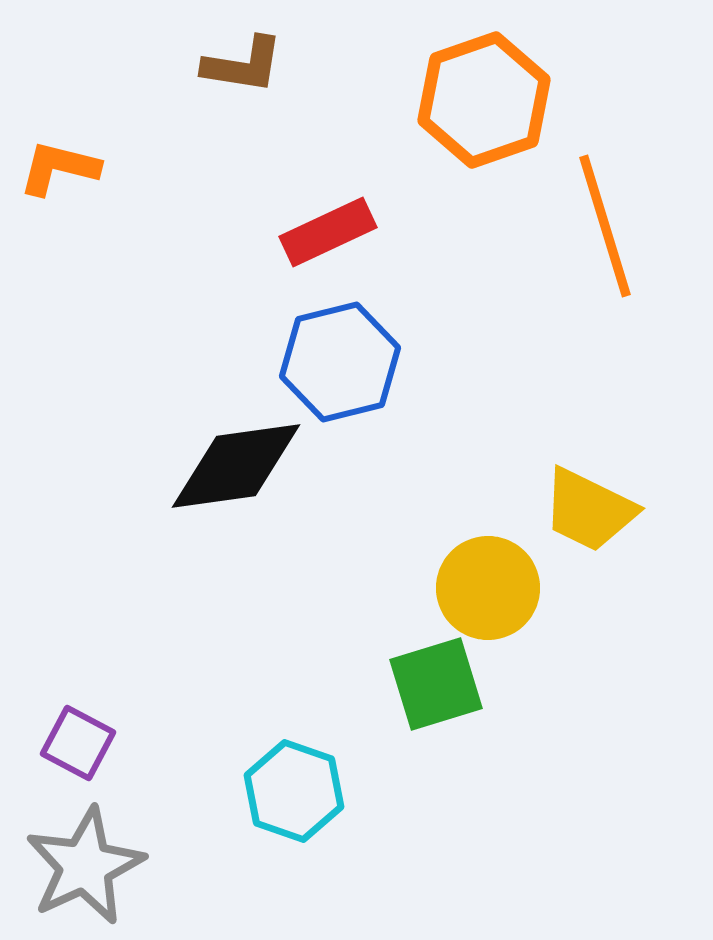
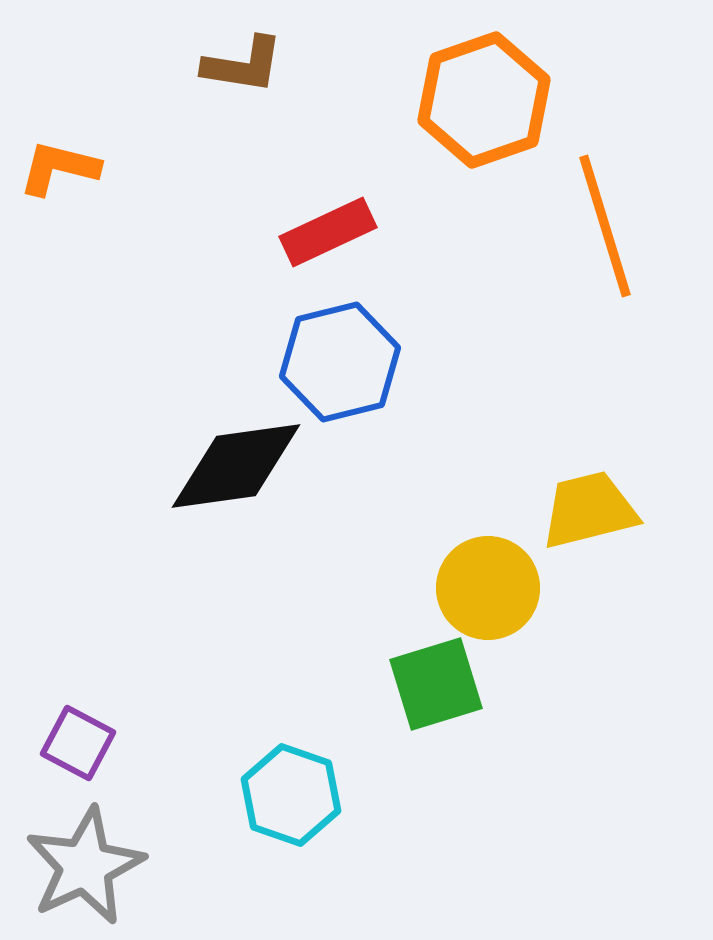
yellow trapezoid: rotated 140 degrees clockwise
cyan hexagon: moved 3 px left, 4 px down
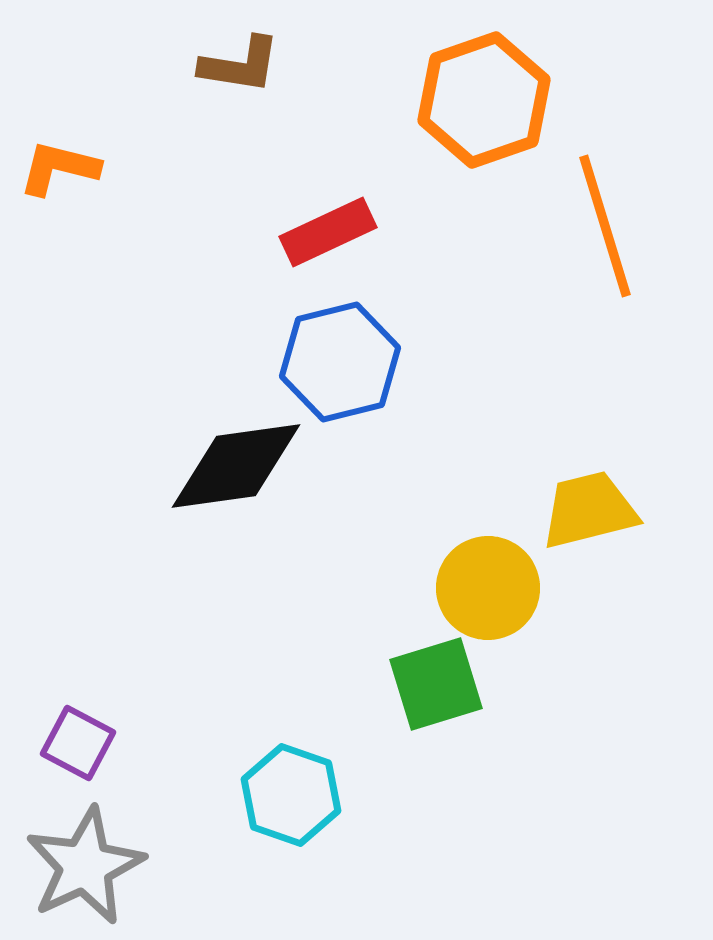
brown L-shape: moved 3 px left
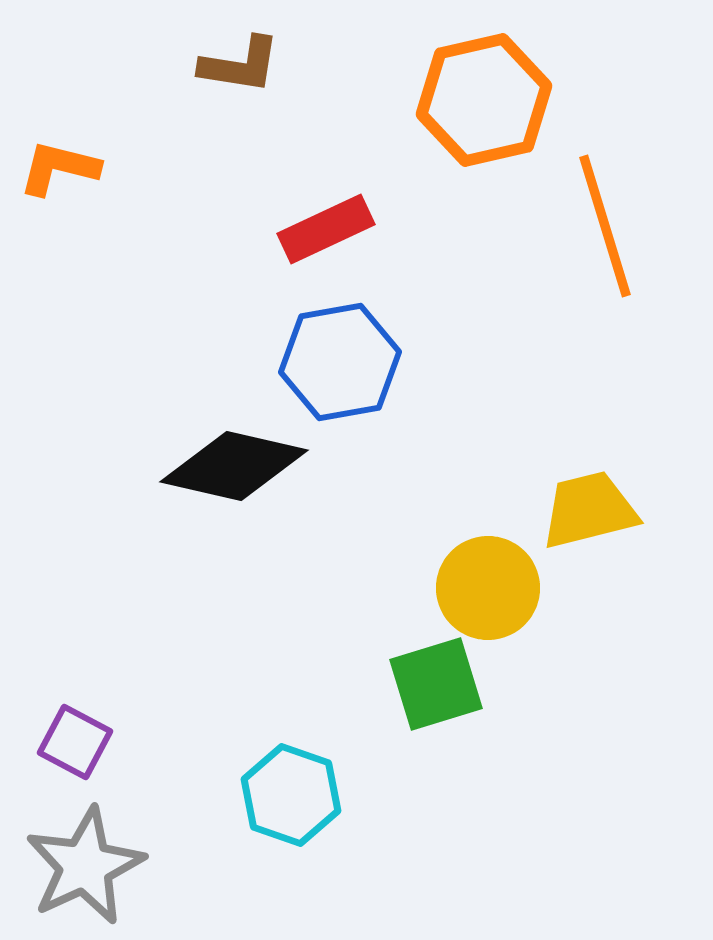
orange hexagon: rotated 6 degrees clockwise
red rectangle: moved 2 px left, 3 px up
blue hexagon: rotated 4 degrees clockwise
black diamond: moved 2 px left; rotated 21 degrees clockwise
purple square: moved 3 px left, 1 px up
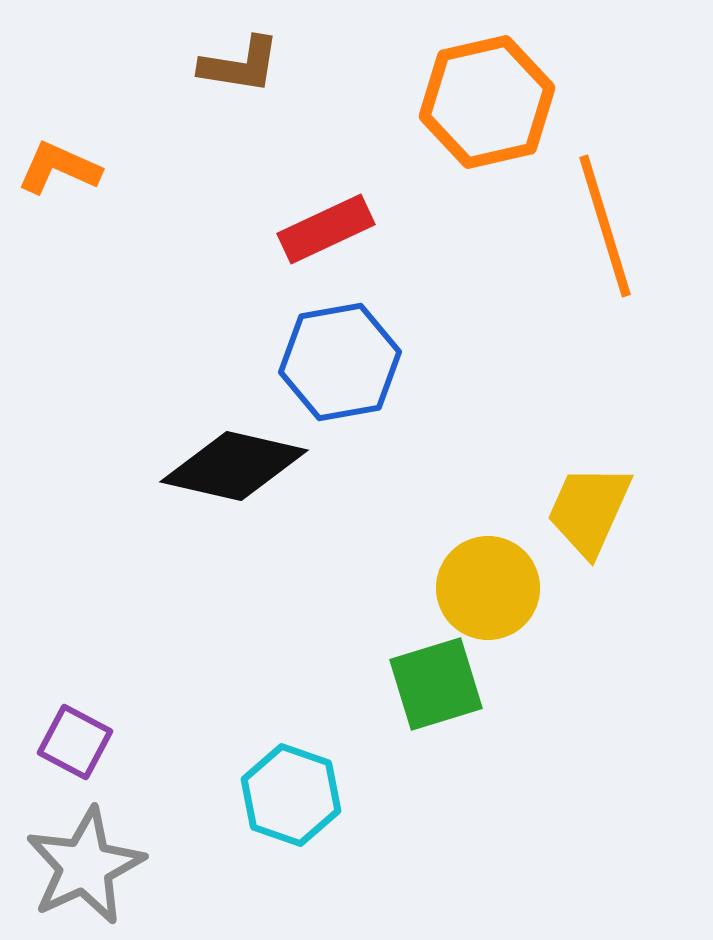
orange hexagon: moved 3 px right, 2 px down
orange L-shape: rotated 10 degrees clockwise
yellow trapezoid: rotated 52 degrees counterclockwise
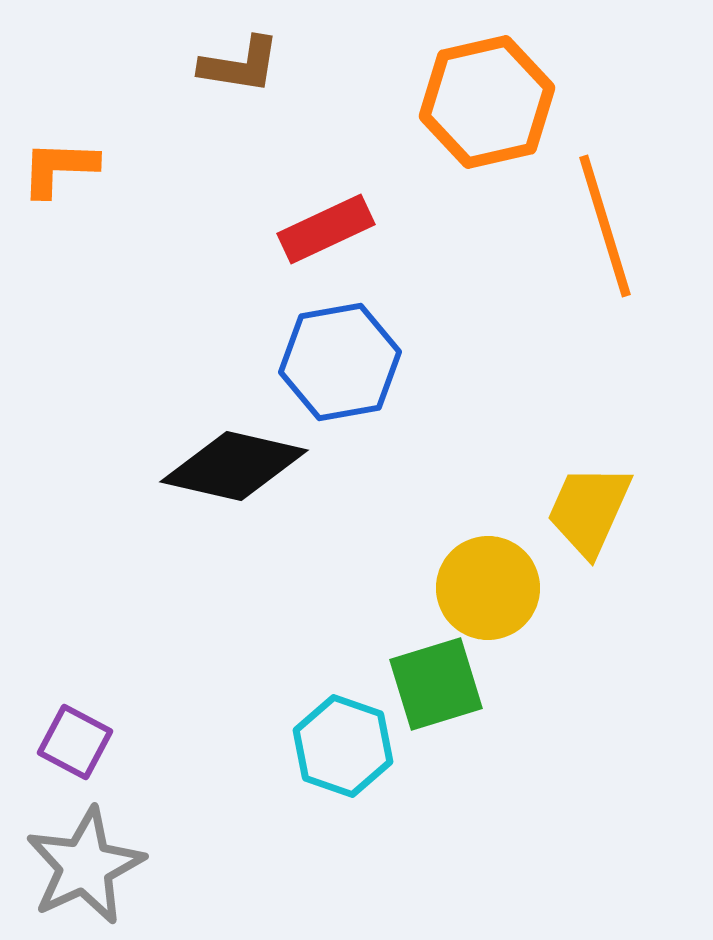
orange L-shape: rotated 22 degrees counterclockwise
cyan hexagon: moved 52 px right, 49 px up
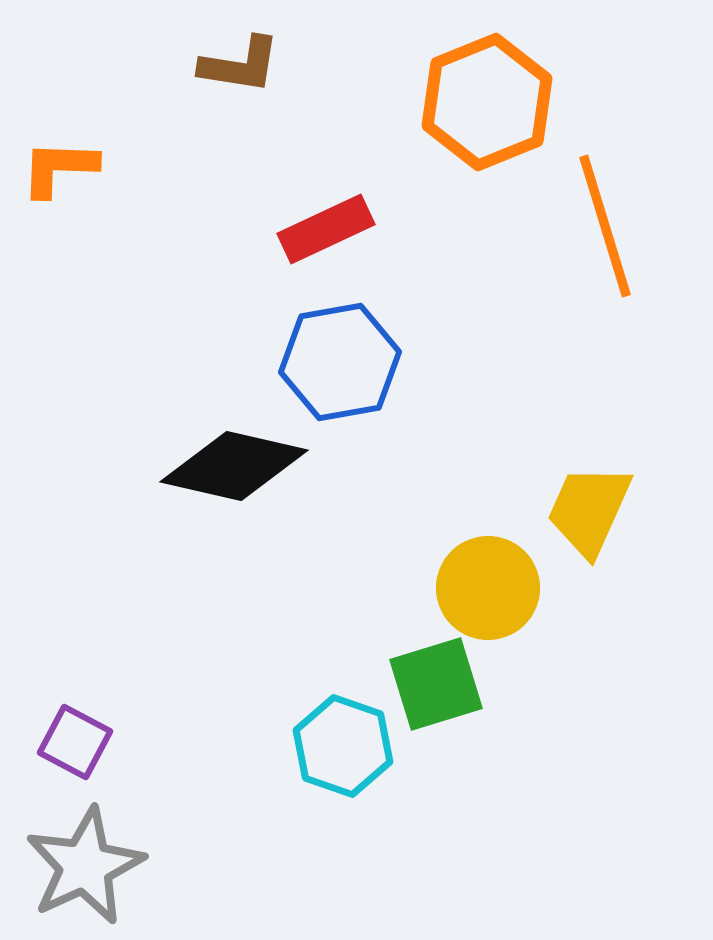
orange hexagon: rotated 9 degrees counterclockwise
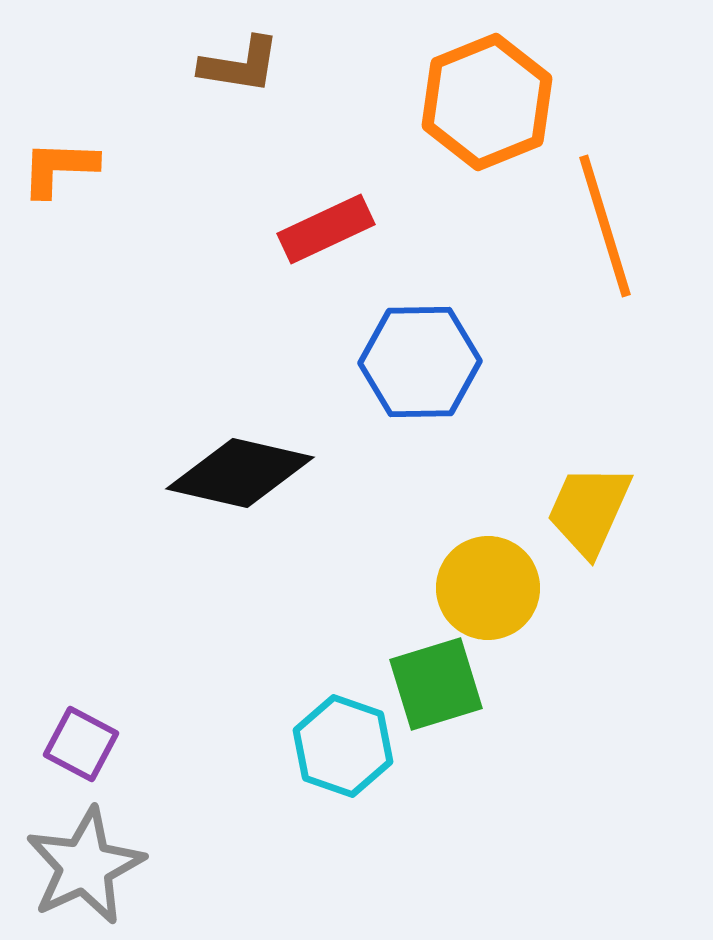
blue hexagon: moved 80 px right; rotated 9 degrees clockwise
black diamond: moved 6 px right, 7 px down
purple square: moved 6 px right, 2 px down
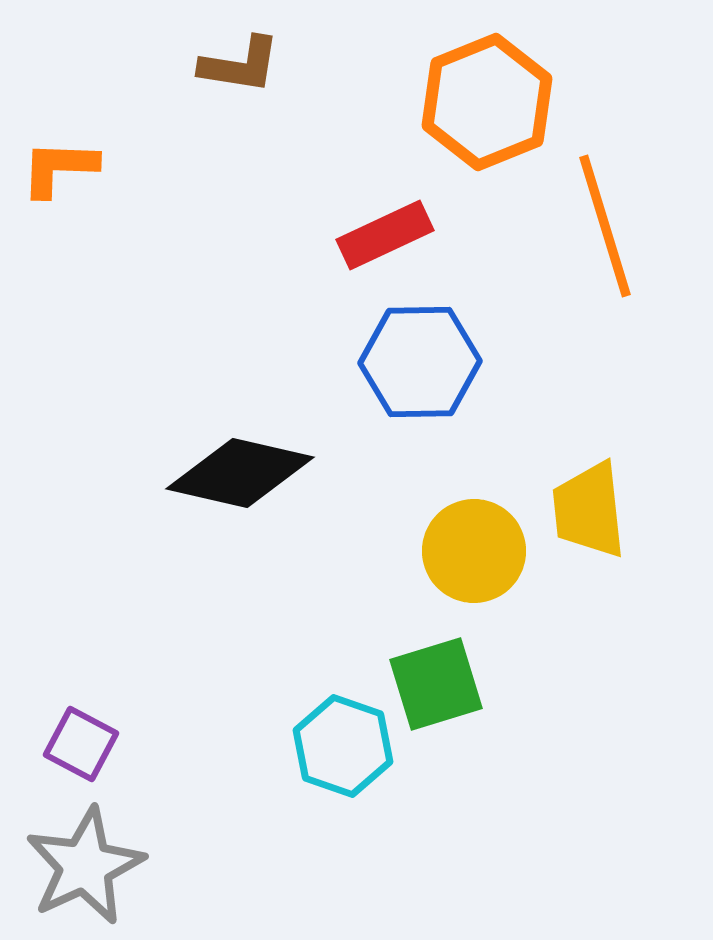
red rectangle: moved 59 px right, 6 px down
yellow trapezoid: rotated 30 degrees counterclockwise
yellow circle: moved 14 px left, 37 px up
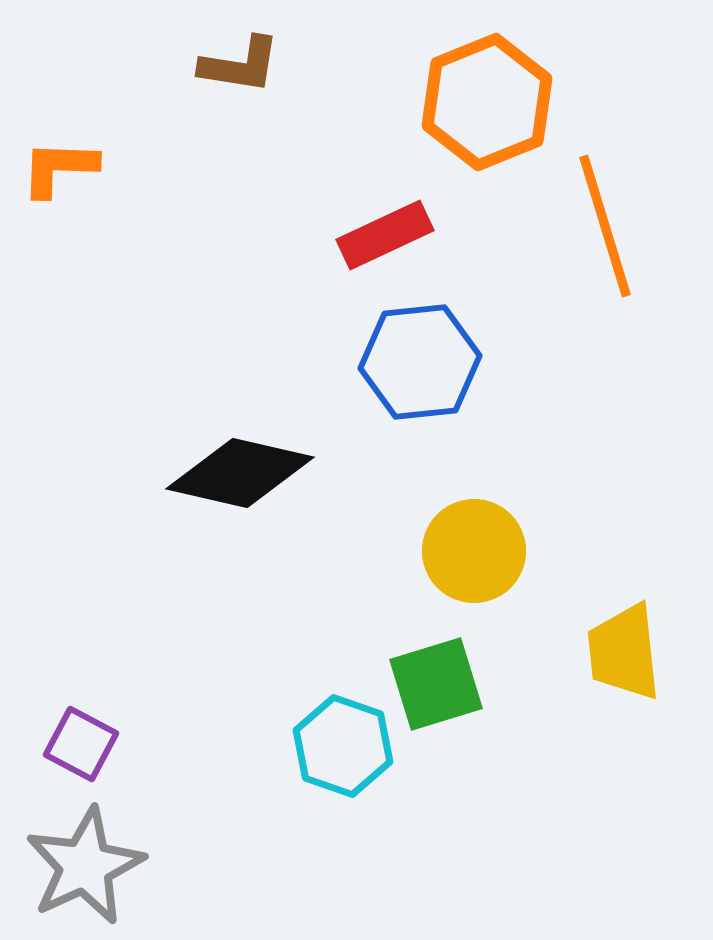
blue hexagon: rotated 5 degrees counterclockwise
yellow trapezoid: moved 35 px right, 142 px down
